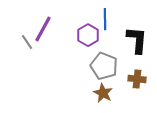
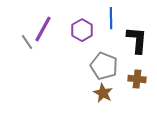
blue line: moved 6 px right, 1 px up
purple hexagon: moved 6 px left, 5 px up
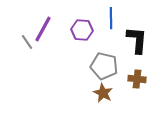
purple hexagon: rotated 25 degrees counterclockwise
gray pentagon: rotated 8 degrees counterclockwise
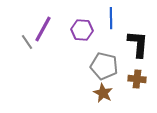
black L-shape: moved 1 px right, 4 px down
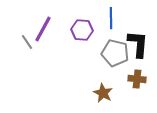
gray pentagon: moved 11 px right, 13 px up
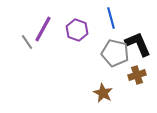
blue line: rotated 15 degrees counterclockwise
purple hexagon: moved 5 px left; rotated 15 degrees clockwise
black L-shape: rotated 28 degrees counterclockwise
brown cross: moved 4 px up; rotated 24 degrees counterclockwise
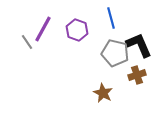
black L-shape: moved 1 px right, 1 px down
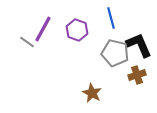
gray line: rotated 21 degrees counterclockwise
brown star: moved 11 px left
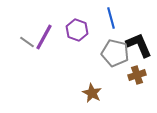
purple line: moved 1 px right, 8 px down
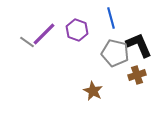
purple line: moved 3 px up; rotated 16 degrees clockwise
brown star: moved 1 px right, 2 px up
